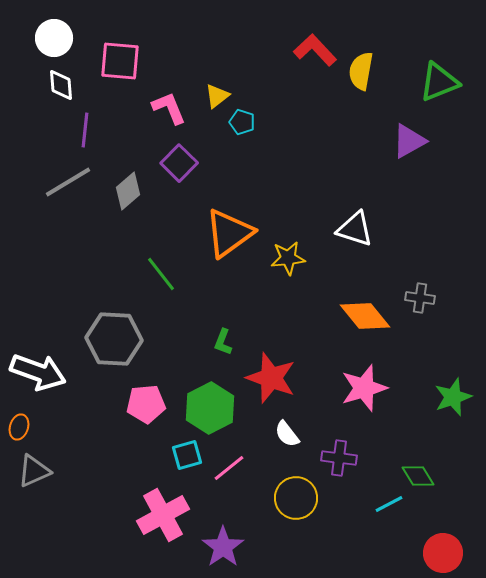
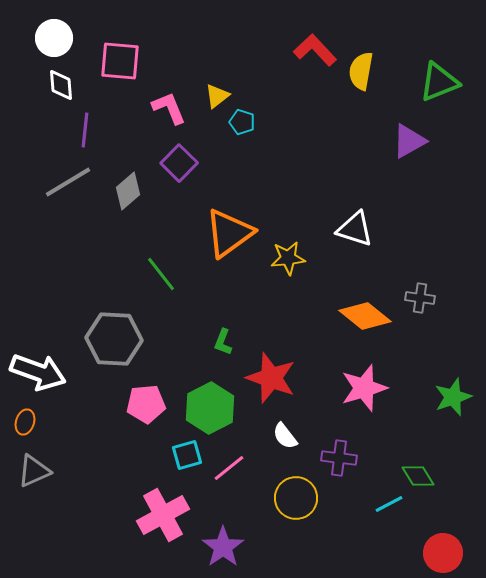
orange diamond: rotated 12 degrees counterclockwise
orange ellipse: moved 6 px right, 5 px up
white semicircle: moved 2 px left, 2 px down
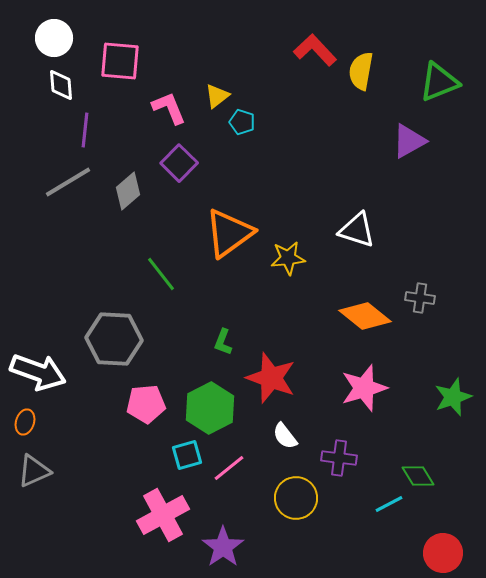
white triangle: moved 2 px right, 1 px down
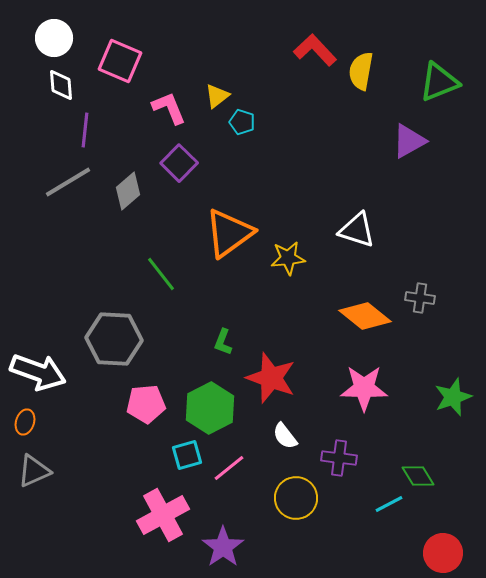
pink square: rotated 18 degrees clockwise
pink star: rotated 18 degrees clockwise
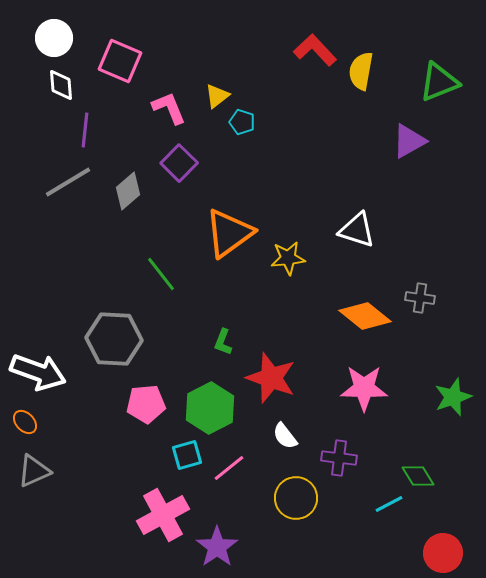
orange ellipse: rotated 60 degrees counterclockwise
purple star: moved 6 px left
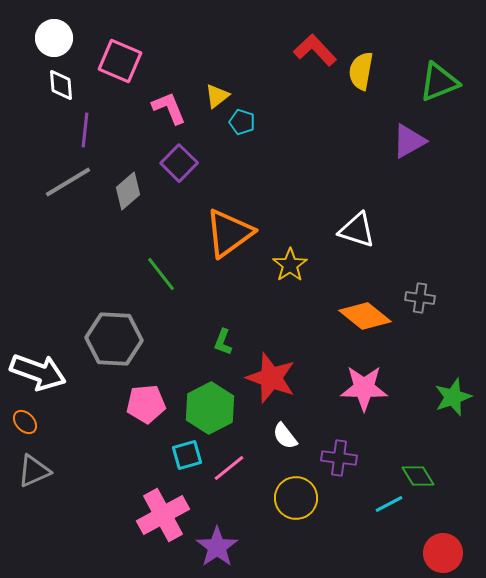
yellow star: moved 2 px right, 7 px down; rotated 28 degrees counterclockwise
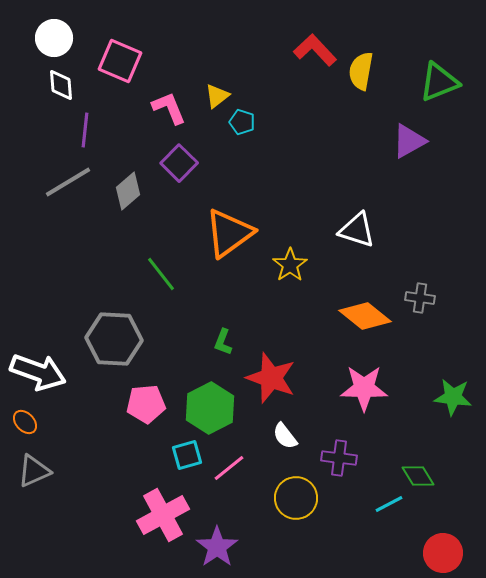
green star: rotated 27 degrees clockwise
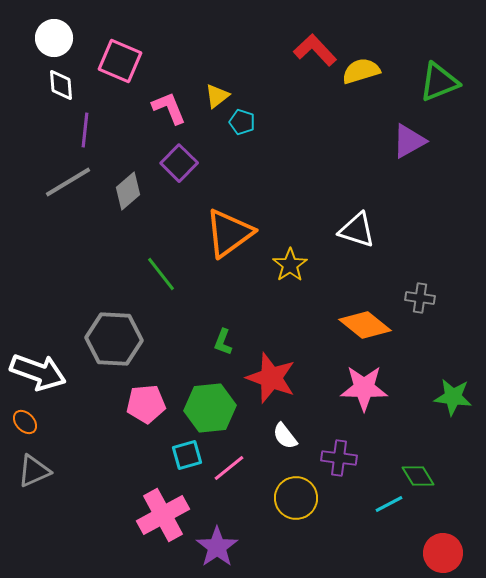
yellow semicircle: rotated 63 degrees clockwise
orange diamond: moved 9 px down
green hexagon: rotated 21 degrees clockwise
